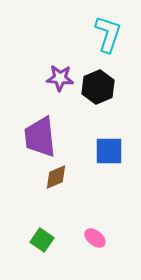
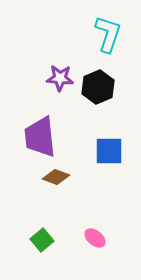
brown diamond: rotated 44 degrees clockwise
green square: rotated 15 degrees clockwise
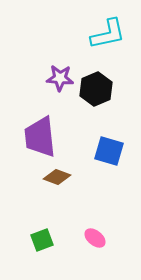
cyan L-shape: rotated 60 degrees clockwise
black hexagon: moved 2 px left, 2 px down
blue square: rotated 16 degrees clockwise
brown diamond: moved 1 px right
green square: rotated 20 degrees clockwise
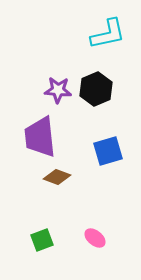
purple star: moved 2 px left, 12 px down
blue square: moved 1 px left; rotated 32 degrees counterclockwise
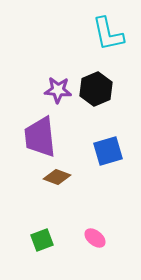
cyan L-shape: rotated 90 degrees clockwise
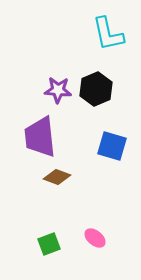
blue square: moved 4 px right, 5 px up; rotated 32 degrees clockwise
green square: moved 7 px right, 4 px down
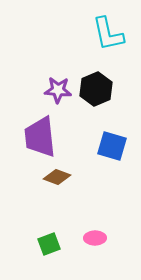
pink ellipse: rotated 40 degrees counterclockwise
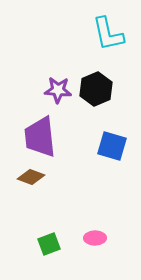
brown diamond: moved 26 px left
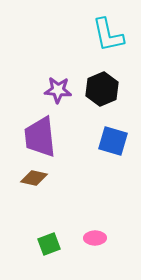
cyan L-shape: moved 1 px down
black hexagon: moved 6 px right
blue square: moved 1 px right, 5 px up
brown diamond: moved 3 px right, 1 px down; rotated 8 degrees counterclockwise
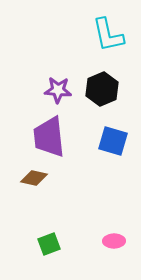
purple trapezoid: moved 9 px right
pink ellipse: moved 19 px right, 3 px down
